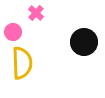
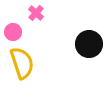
black circle: moved 5 px right, 2 px down
yellow semicircle: rotated 16 degrees counterclockwise
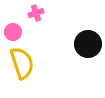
pink cross: rotated 28 degrees clockwise
black circle: moved 1 px left
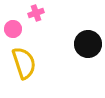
pink circle: moved 3 px up
yellow semicircle: moved 2 px right
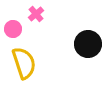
pink cross: moved 1 px down; rotated 21 degrees counterclockwise
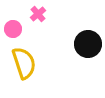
pink cross: moved 2 px right
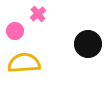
pink circle: moved 2 px right, 2 px down
yellow semicircle: rotated 76 degrees counterclockwise
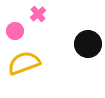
yellow semicircle: rotated 16 degrees counterclockwise
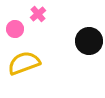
pink circle: moved 2 px up
black circle: moved 1 px right, 3 px up
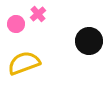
pink circle: moved 1 px right, 5 px up
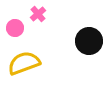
pink circle: moved 1 px left, 4 px down
